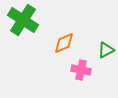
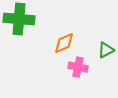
green cross: moved 4 px left, 1 px up; rotated 28 degrees counterclockwise
pink cross: moved 3 px left, 3 px up
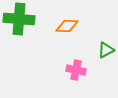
orange diamond: moved 3 px right, 17 px up; rotated 25 degrees clockwise
pink cross: moved 2 px left, 3 px down
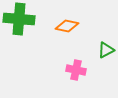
orange diamond: rotated 10 degrees clockwise
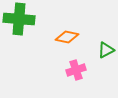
orange diamond: moved 11 px down
pink cross: rotated 30 degrees counterclockwise
